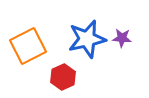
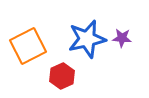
red hexagon: moved 1 px left, 1 px up
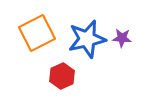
orange square: moved 9 px right, 13 px up
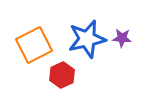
orange square: moved 3 px left, 12 px down
red hexagon: moved 1 px up
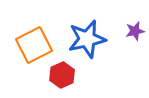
purple star: moved 13 px right, 7 px up; rotated 18 degrees counterclockwise
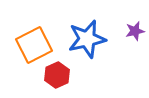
red hexagon: moved 5 px left
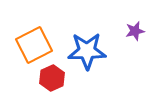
blue star: moved 12 px down; rotated 12 degrees clockwise
red hexagon: moved 5 px left, 3 px down
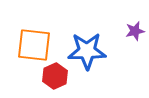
orange square: rotated 33 degrees clockwise
red hexagon: moved 3 px right, 2 px up
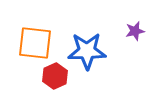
orange square: moved 1 px right, 2 px up
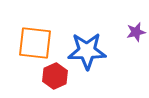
purple star: moved 1 px right, 1 px down
